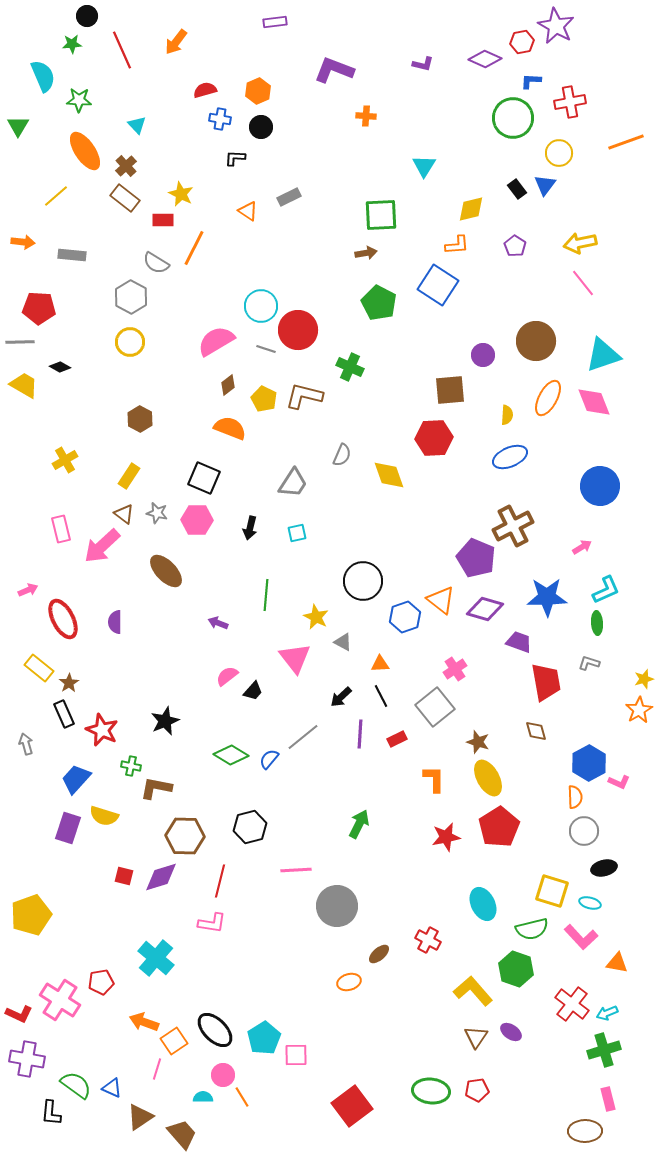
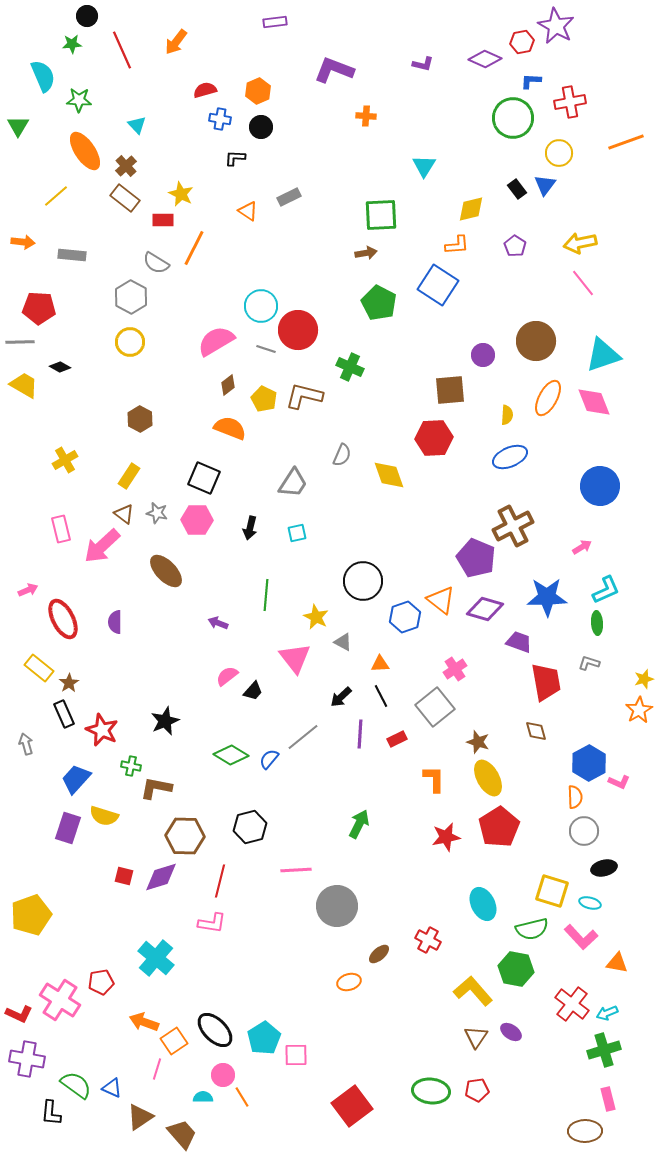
green hexagon at (516, 969): rotated 8 degrees counterclockwise
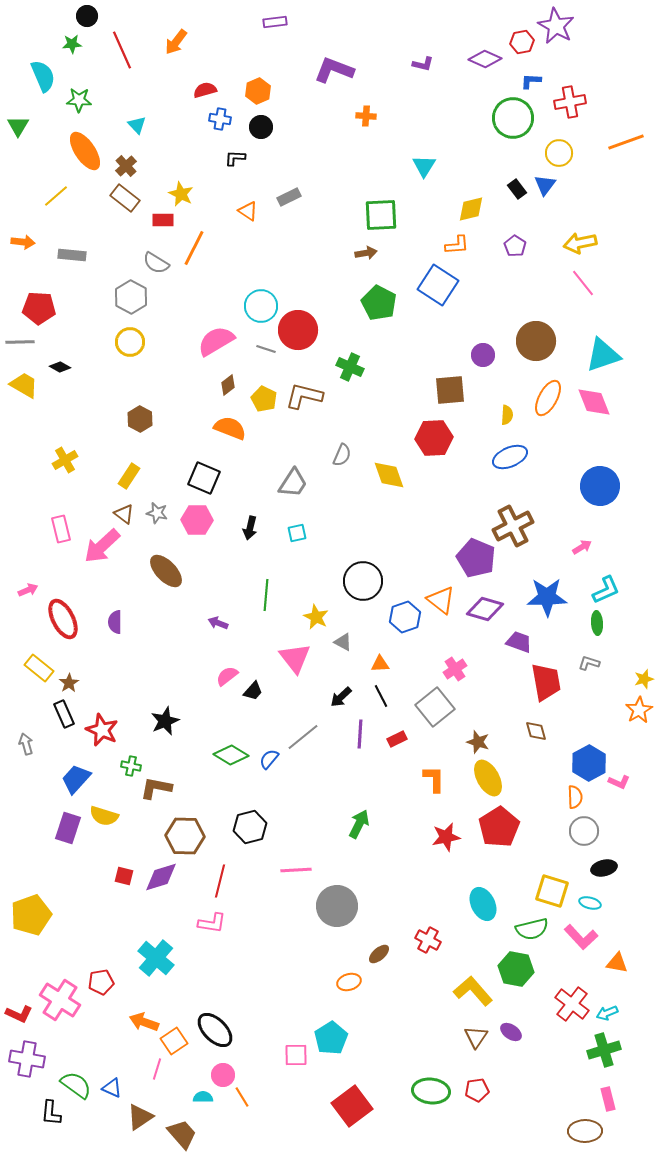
cyan pentagon at (264, 1038): moved 67 px right
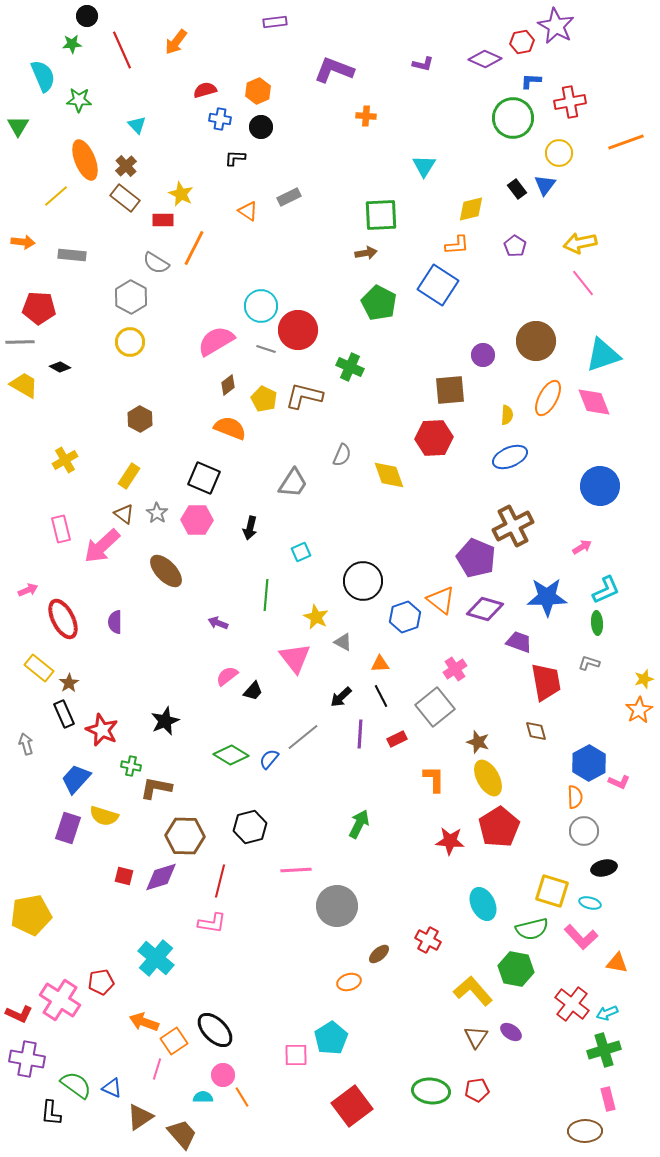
orange ellipse at (85, 151): moved 9 px down; rotated 12 degrees clockwise
gray star at (157, 513): rotated 20 degrees clockwise
cyan square at (297, 533): moved 4 px right, 19 px down; rotated 12 degrees counterclockwise
red star at (446, 837): moved 4 px right, 4 px down; rotated 16 degrees clockwise
yellow pentagon at (31, 915): rotated 9 degrees clockwise
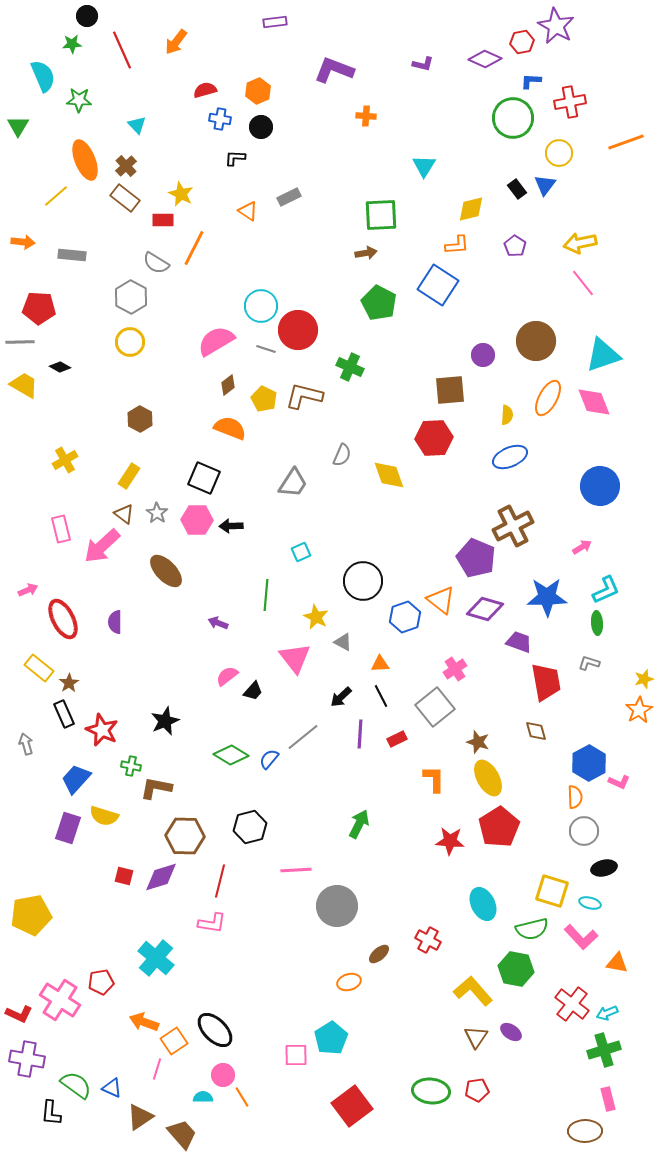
black arrow at (250, 528): moved 19 px left, 2 px up; rotated 75 degrees clockwise
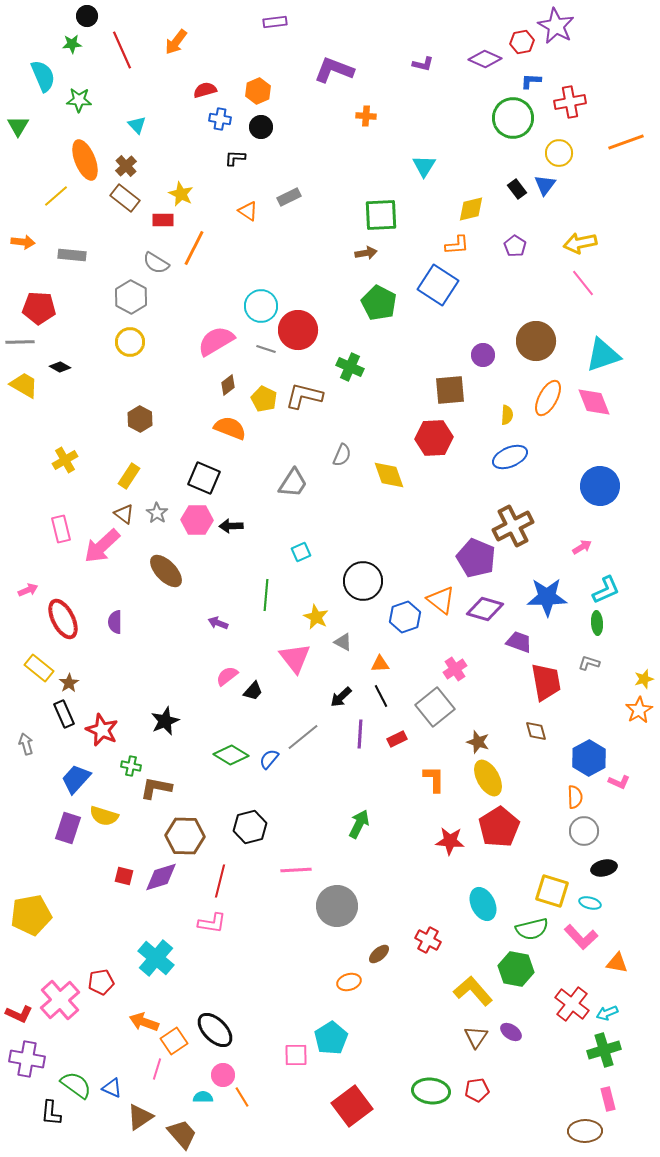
blue hexagon at (589, 763): moved 5 px up
pink cross at (60, 1000): rotated 15 degrees clockwise
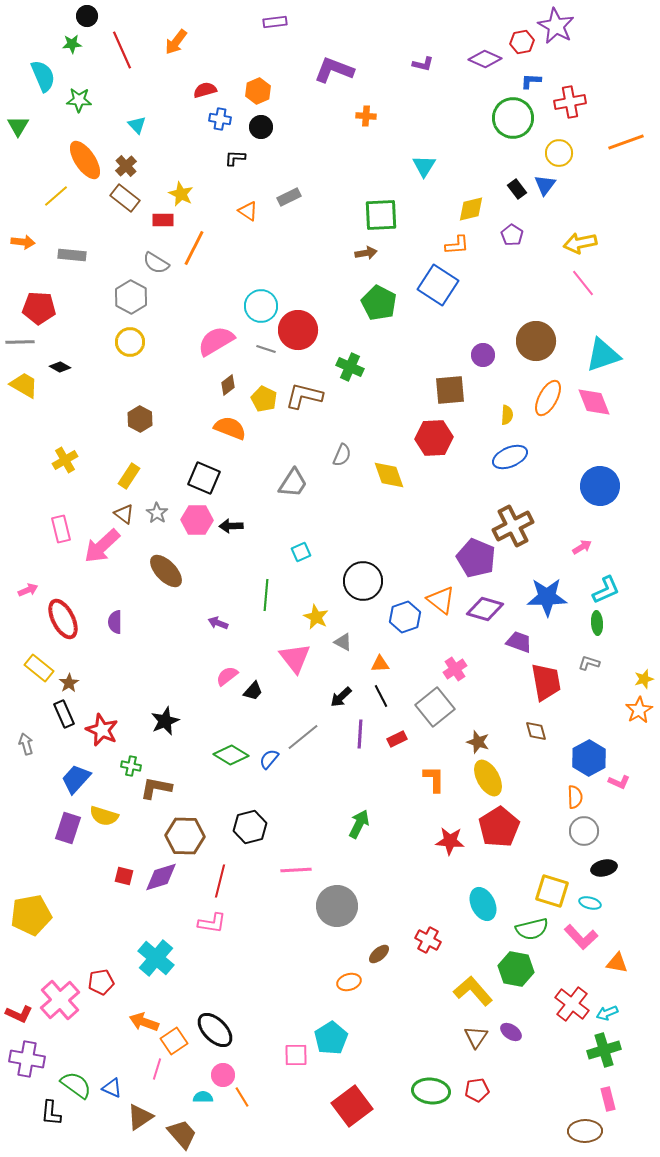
orange ellipse at (85, 160): rotated 12 degrees counterclockwise
purple pentagon at (515, 246): moved 3 px left, 11 px up
